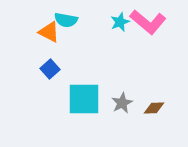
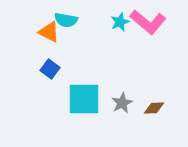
blue square: rotated 12 degrees counterclockwise
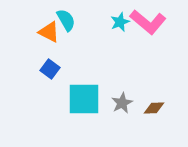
cyan semicircle: rotated 130 degrees counterclockwise
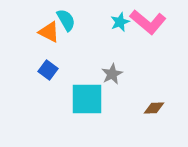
blue square: moved 2 px left, 1 px down
cyan square: moved 3 px right
gray star: moved 10 px left, 29 px up
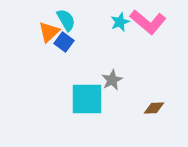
orange triangle: rotated 50 degrees clockwise
blue square: moved 16 px right, 28 px up
gray star: moved 6 px down
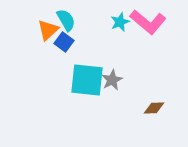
orange triangle: moved 1 px left, 2 px up
cyan square: moved 19 px up; rotated 6 degrees clockwise
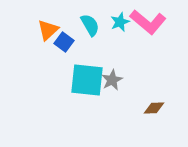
cyan semicircle: moved 24 px right, 5 px down
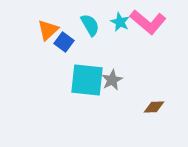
cyan star: rotated 24 degrees counterclockwise
brown diamond: moved 1 px up
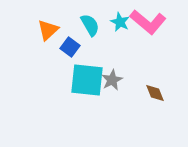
blue square: moved 6 px right, 5 px down
brown diamond: moved 1 px right, 14 px up; rotated 70 degrees clockwise
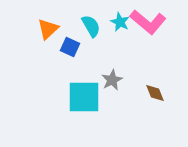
cyan semicircle: moved 1 px right, 1 px down
orange triangle: moved 1 px up
blue square: rotated 12 degrees counterclockwise
cyan square: moved 3 px left, 17 px down; rotated 6 degrees counterclockwise
